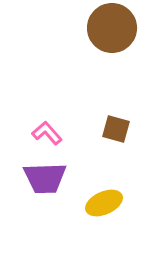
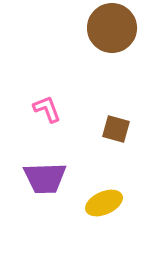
pink L-shape: moved 24 px up; rotated 20 degrees clockwise
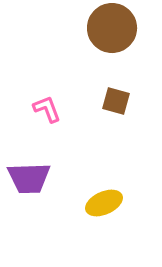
brown square: moved 28 px up
purple trapezoid: moved 16 px left
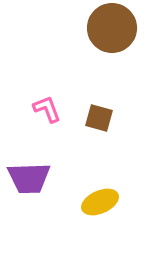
brown square: moved 17 px left, 17 px down
yellow ellipse: moved 4 px left, 1 px up
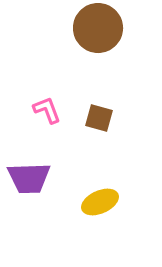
brown circle: moved 14 px left
pink L-shape: moved 1 px down
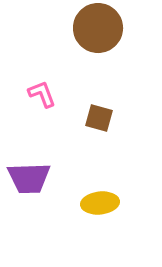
pink L-shape: moved 5 px left, 16 px up
yellow ellipse: moved 1 px down; rotated 18 degrees clockwise
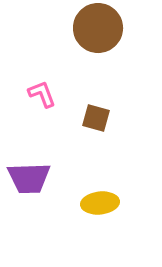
brown square: moved 3 px left
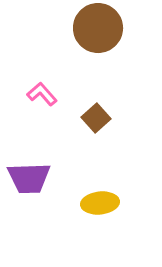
pink L-shape: rotated 20 degrees counterclockwise
brown square: rotated 32 degrees clockwise
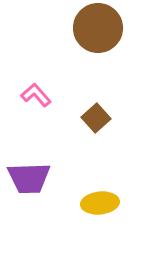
pink L-shape: moved 6 px left, 1 px down
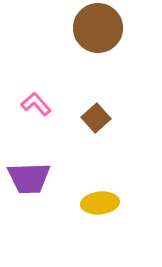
pink L-shape: moved 9 px down
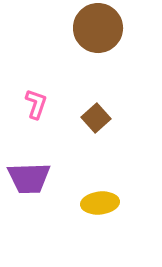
pink L-shape: rotated 60 degrees clockwise
